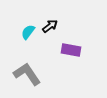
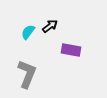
gray L-shape: rotated 56 degrees clockwise
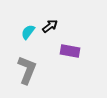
purple rectangle: moved 1 px left, 1 px down
gray L-shape: moved 4 px up
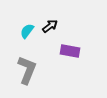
cyan semicircle: moved 1 px left, 1 px up
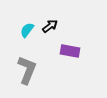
cyan semicircle: moved 1 px up
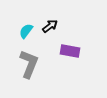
cyan semicircle: moved 1 px left, 1 px down
gray L-shape: moved 2 px right, 6 px up
